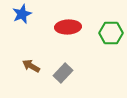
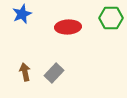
green hexagon: moved 15 px up
brown arrow: moved 6 px left, 6 px down; rotated 48 degrees clockwise
gray rectangle: moved 9 px left
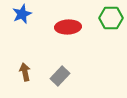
gray rectangle: moved 6 px right, 3 px down
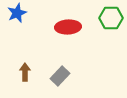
blue star: moved 5 px left, 1 px up
brown arrow: rotated 12 degrees clockwise
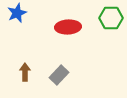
gray rectangle: moved 1 px left, 1 px up
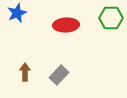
red ellipse: moved 2 px left, 2 px up
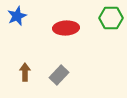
blue star: moved 3 px down
red ellipse: moved 3 px down
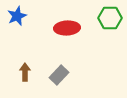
green hexagon: moved 1 px left
red ellipse: moved 1 px right
